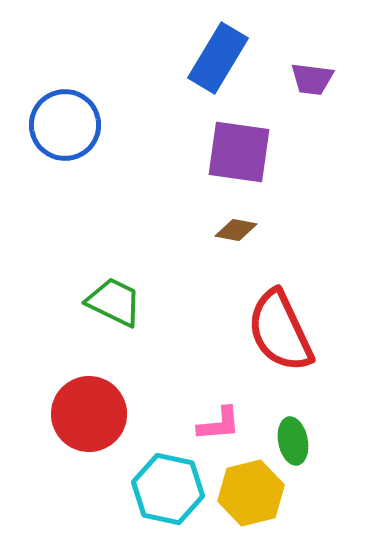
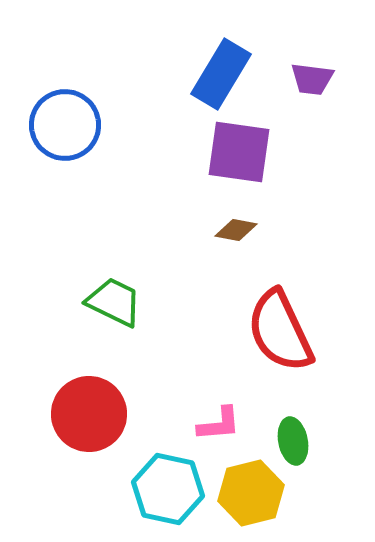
blue rectangle: moved 3 px right, 16 px down
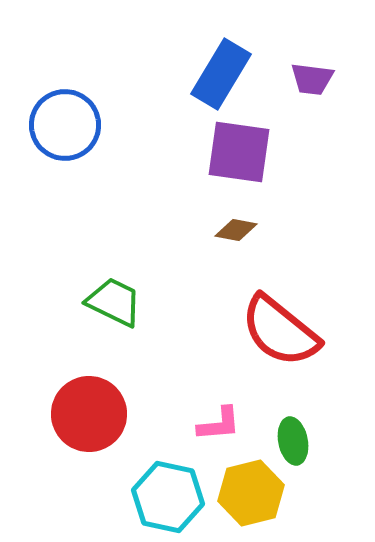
red semicircle: rotated 26 degrees counterclockwise
cyan hexagon: moved 8 px down
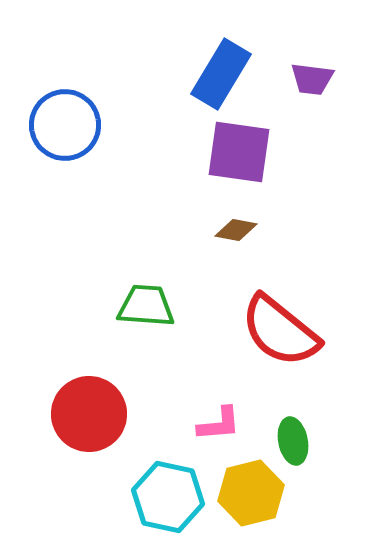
green trapezoid: moved 32 px right, 4 px down; rotated 22 degrees counterclockwise
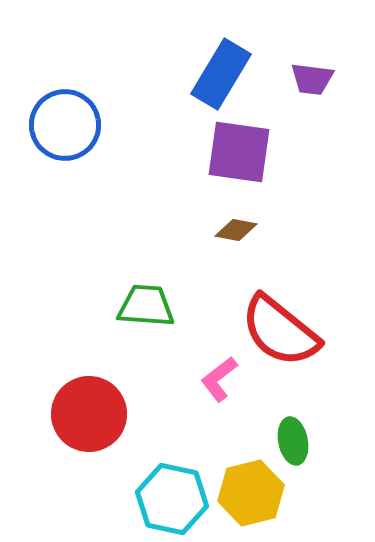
pink L-shape: moved 45 px up; rotated 147 degrees clockwise
cyan hexagon: moved 4 px right, 2 px down
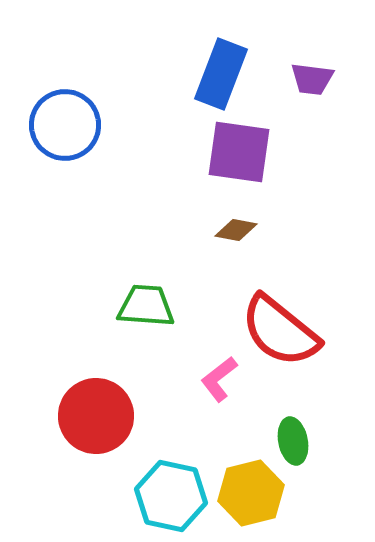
blue rectangle: rotated 10 degrees counterclockwise
red circle: moved 7 px right, 2 px down
cyan hexagon: moved 1 px left, 3 px up
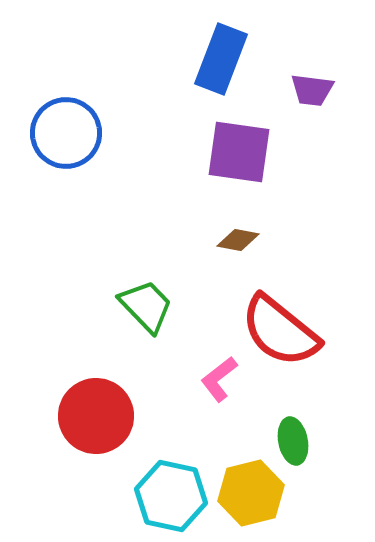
blue rectangle: moved 15 px up
purple trapezoid: moved 11 px down
blue circle: moved 1 px right, 8 px down
brown diamond: moved 2 px right, 10 px down
green trapezoid: rotated 42 degrees clockwise
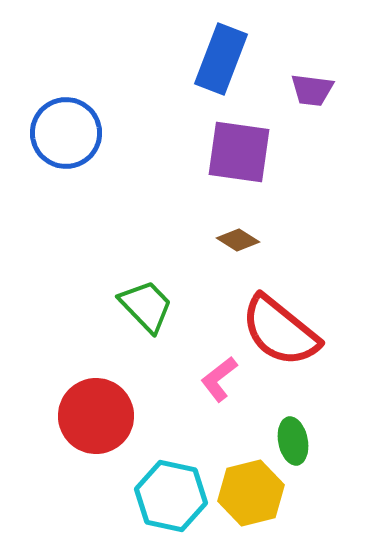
brown diamond: rotated 21 degrees clockwise
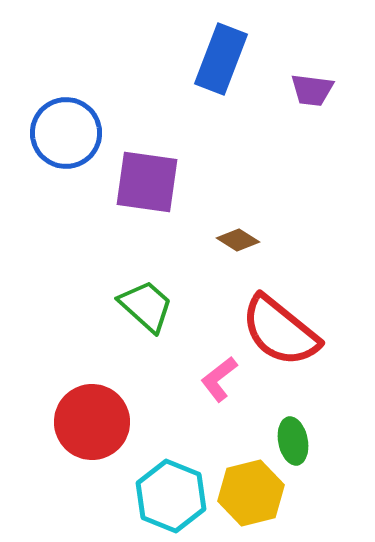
purple square: moved 92 px left, 30 px down
green trapezoid: rotated 4 degrees counterclockwise
red circle: moved 4 px left, 6 px down
cyan hexagon: rotated 10 degrees clockwise
